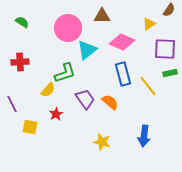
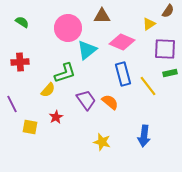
brown semicircle: moved 1 px left, 1 px down
purple trapezoid: moved 1 px right, 1 px down
red star: moved 3 px down
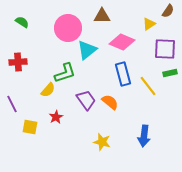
red cross: moved 2 px left
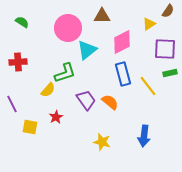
pink diamond: rotated 50 degrees counterclockwise
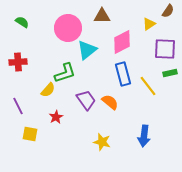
purple line: moved 6 px right, 2 px down
yellow square: moved 7 px down
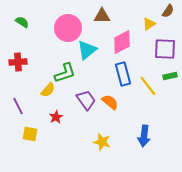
green rectangle: moved 3 px down
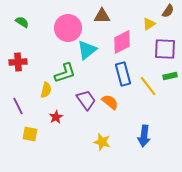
yellow semicircle: moved 2 px left; rotated 28 degrees counterclockwise
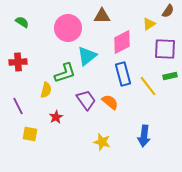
cyan triangle: moved 6 px down
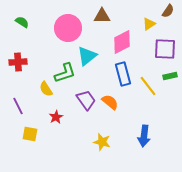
yellow semicircle: moved 1 px up; rotated 133 degrees clockwise
